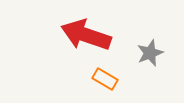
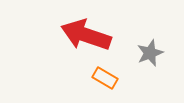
orange rectangle: moved 1 px up
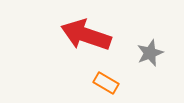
orange rectangle: moved 1 px right, 5 px down
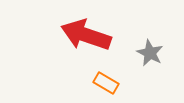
gray star: rotated 24 degrees counterclockwise
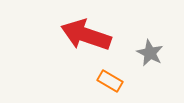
orange rectangle: moved 4 px right, 2 px up
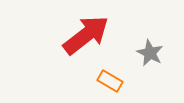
red arrow: rotated 123 degrees clockwise
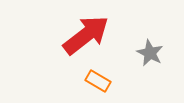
orange rectangle: moved 12 px left
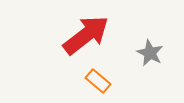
orange rectangle: rotated 10 degrees clockwise
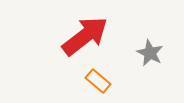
red arrow: moved 1 px left, 1 px down
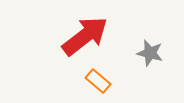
gray star: rotated 12 degrees counterclockwise
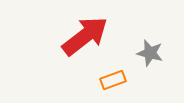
orange rectangle: moved 15 px right, 1 px up; rotated 60 degrees counterclockwise
